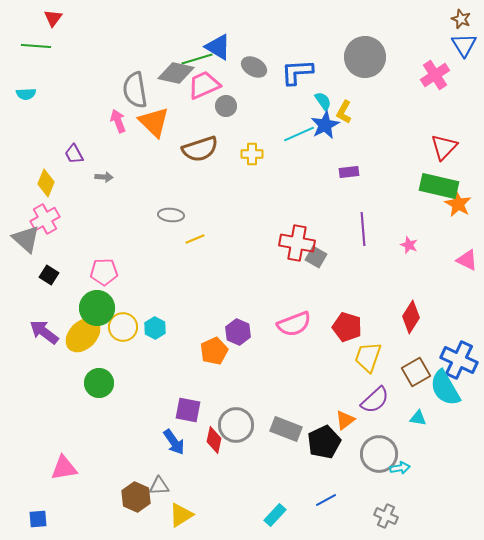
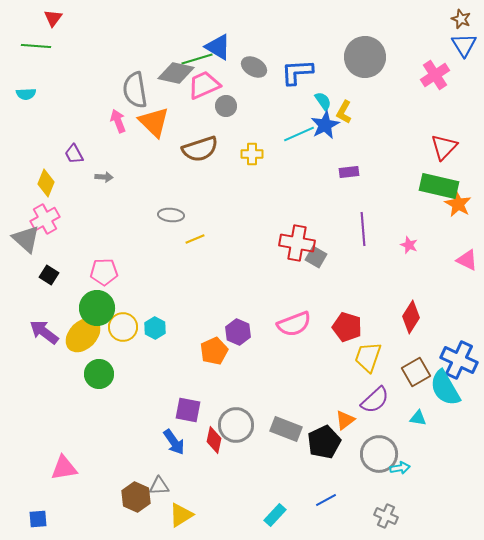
green circle at (99, 383): moved 9 px up
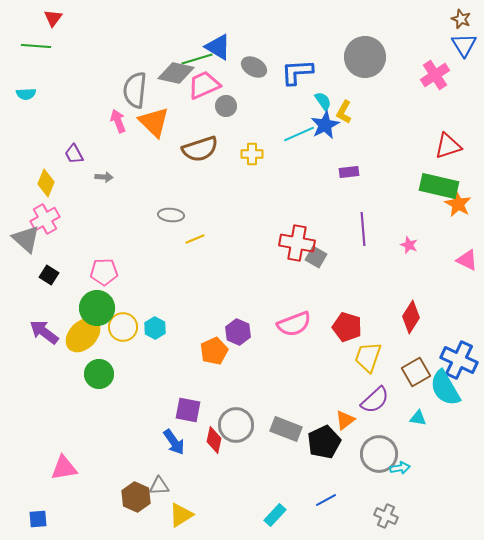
gray semicircle at (135, 90): rotated 15 degrees clockwise
red triangle at (444, 147): moved 4 px right, 1 px up; rotated 28 degrees clockwise
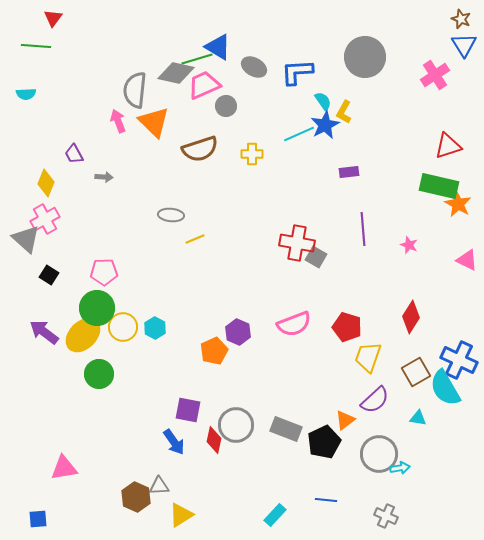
blue line at (326, 500): rotated 35 degrees clockwise
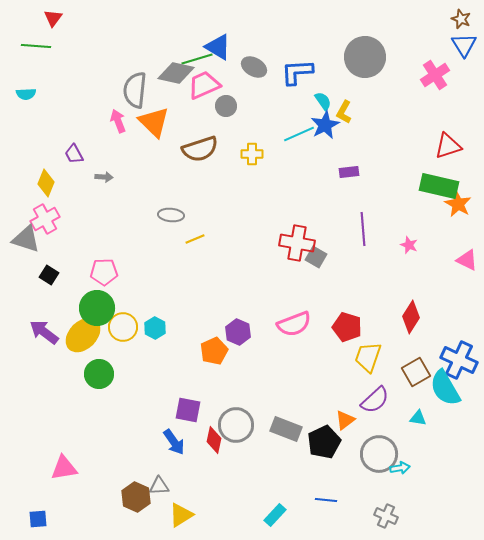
gray triangle at (26, 239): rotated 24 degrees counterclockwise
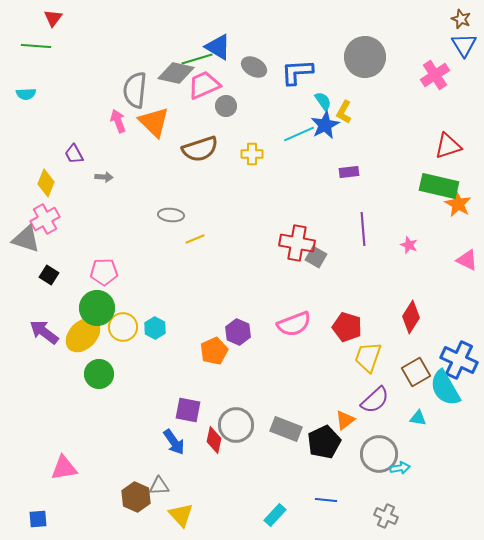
yellow triangle at (181, 515): rotated 40 degrees counterclockwise
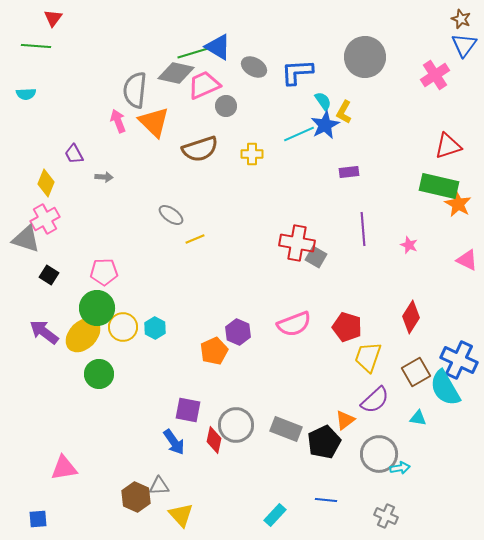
blue triangle at (464, 45): rotated 8 degrees clockwise
green line at (197, 59): moved 4 px left, 6 px up
gray ellipse at (171, 215): rotated 30 degrees clockwise
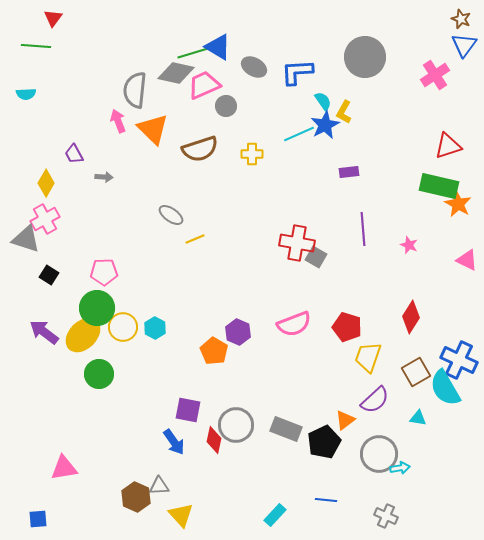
orange triangle at (154, 122): moved 1 px left, 7 px down
yellow diamond at (46, 183): rotated 8 degrees clockwise
orange pentagon at (214, 351): rotated 16 degrees counterclockwise
